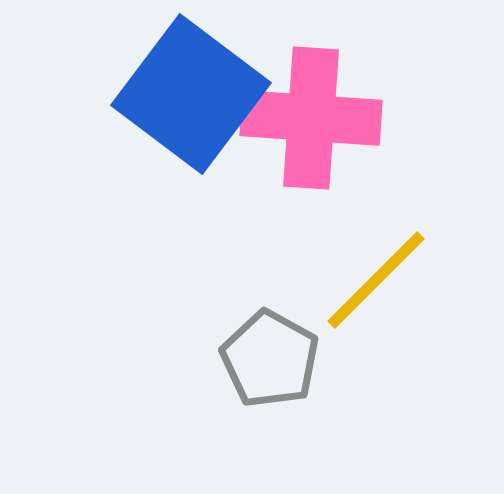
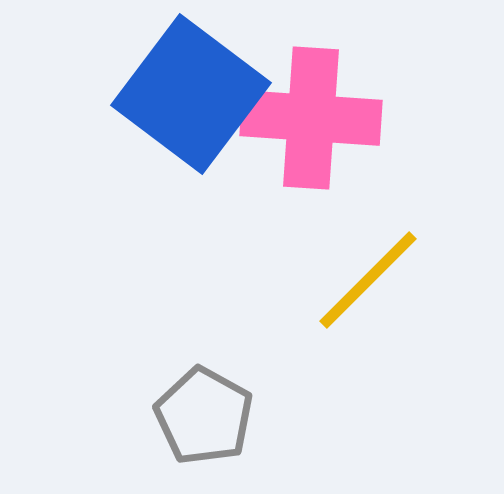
yellow line: moved 8 px left
gray pentagon: moved 66 px left, 57 px down
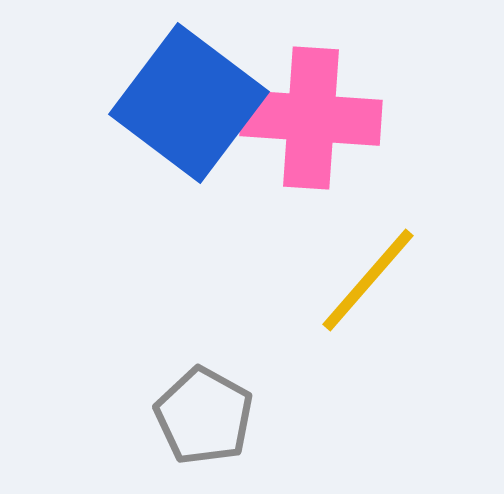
blue square: moved 2 px left, 9 px down
yellow line: rotated 4 degrees counterclockwise
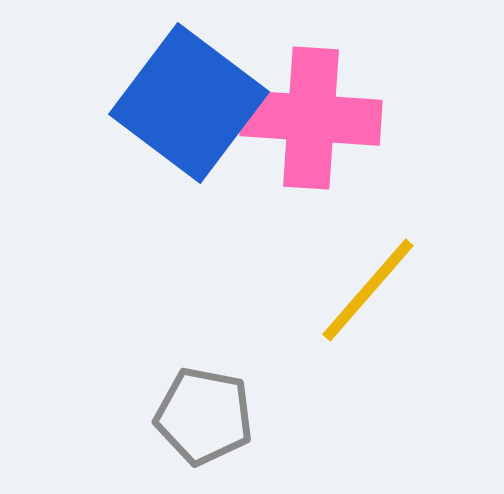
yellow line: moved 10 px down
gray pentagon: rotated 18 degrees counterclockwise
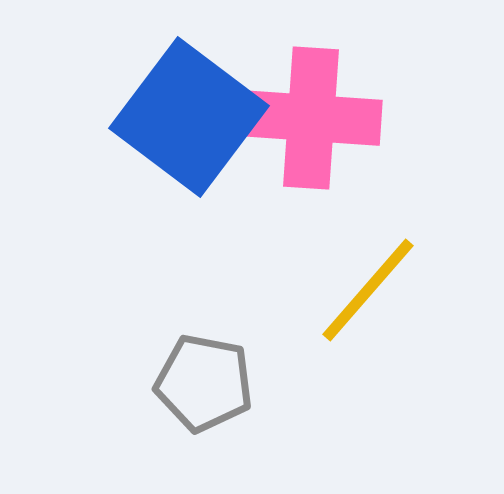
blue square: moved 14 px down
gray pentagon: moved 33 px up
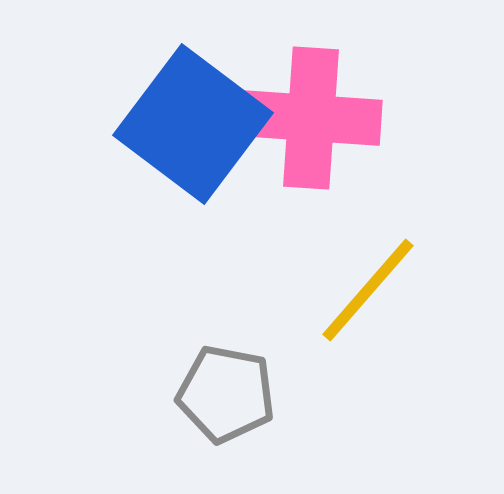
blue square: moved 4 px right, 7 px down
gray pentagon: moved 22 px right, 11 px down
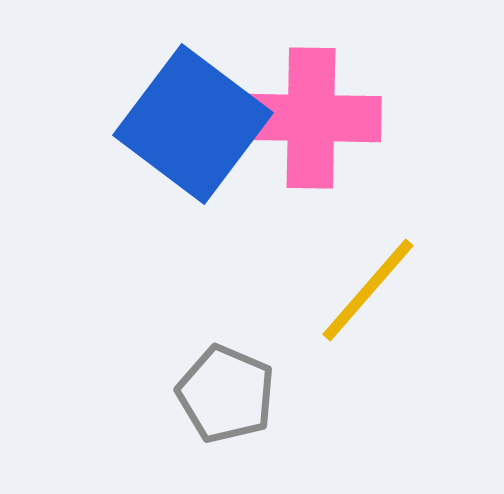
pink cross: rotated 3 degrees counterclockwise
gray pentagon: rotated 12 degrees clockwise
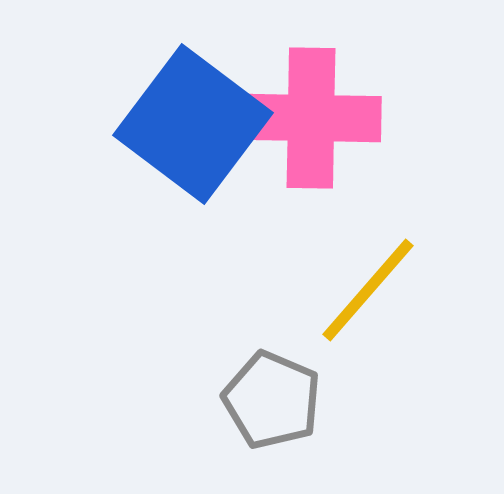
gray pentagon: moved 46 px right, 6 px down
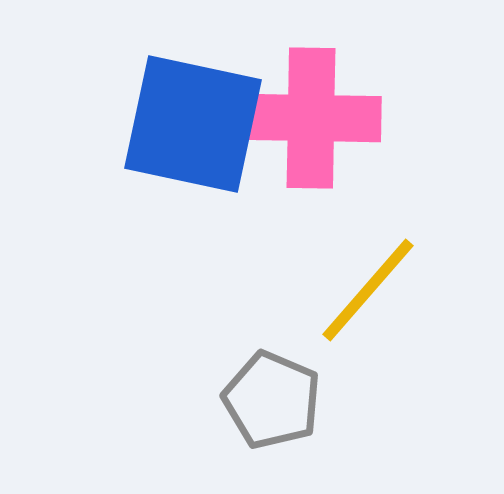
blue square: rotated 25 degrees counterclockwise
